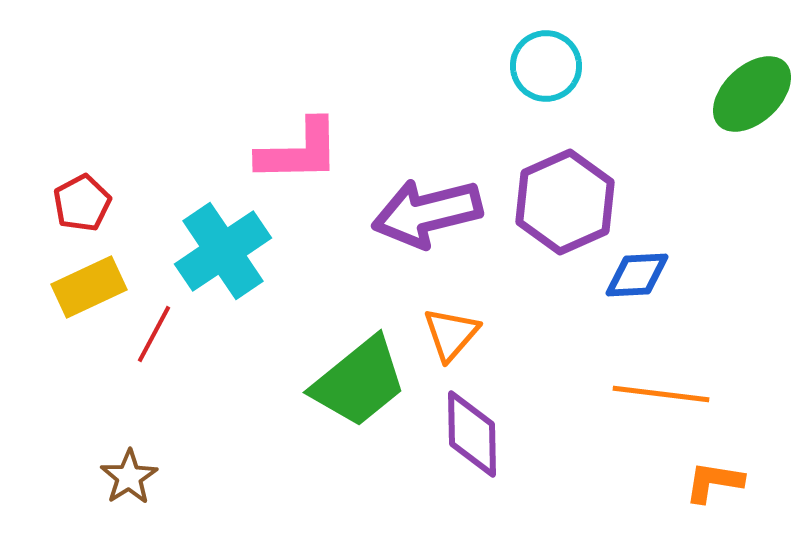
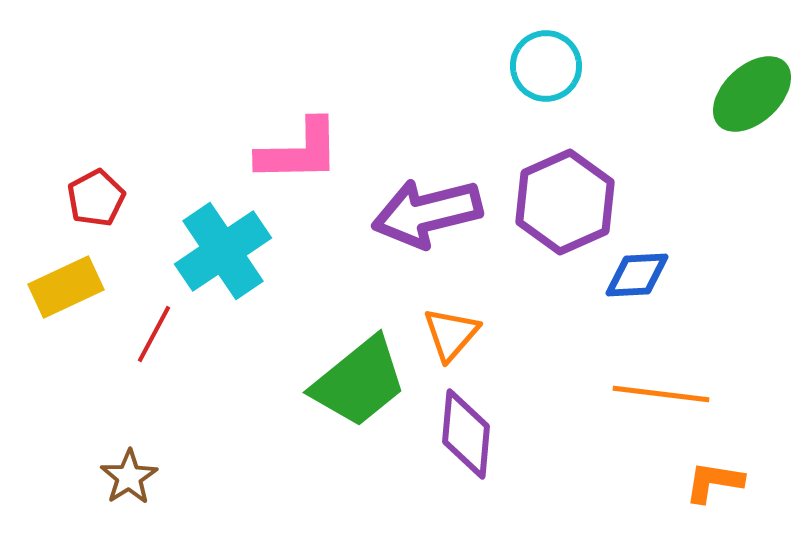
red pentagon: moved 14 px right, 5 px up
yellow rectangle: moved 23 px left
purple diamond: moved 6 px left; rotated 6 degrees clockwise
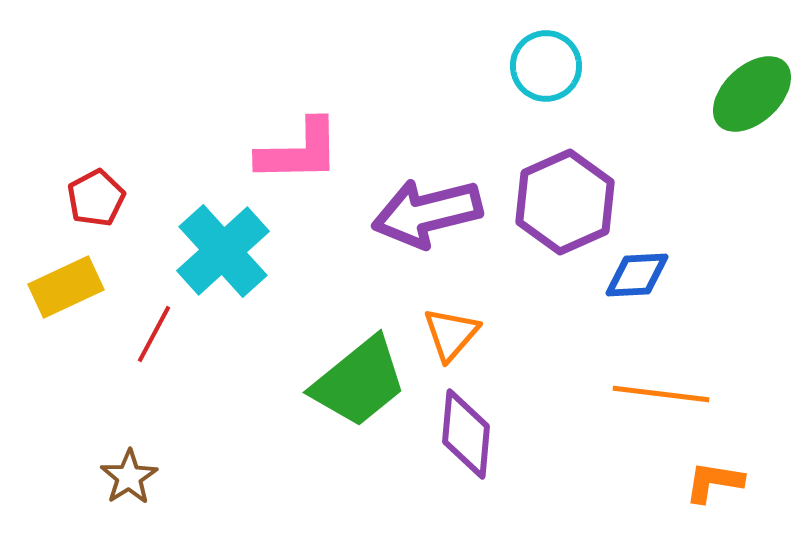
cyan cross: rotated 8 degrees counterclockwise
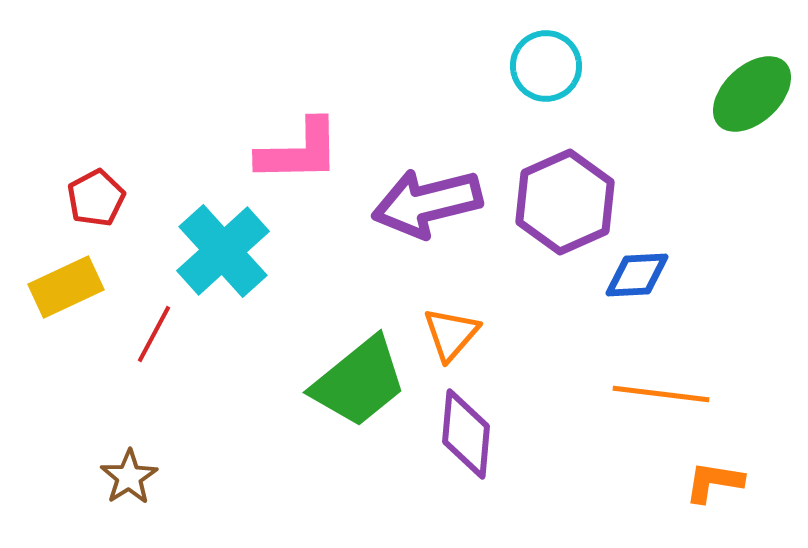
purple arrow: moved 10 px up
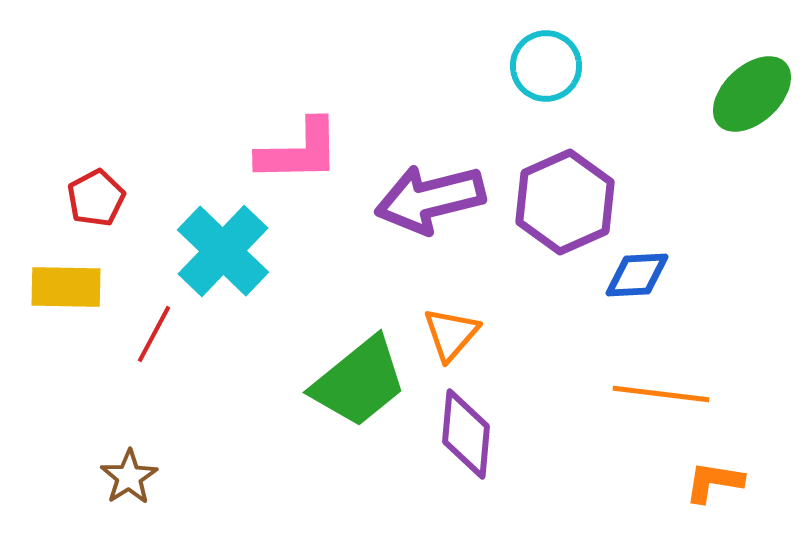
purple arrow: moved 3 px right, 4 px up
cyan cross: rotated 4 degrees counterclockwise
yellow rectangle: rotated 26 degrees clockwise
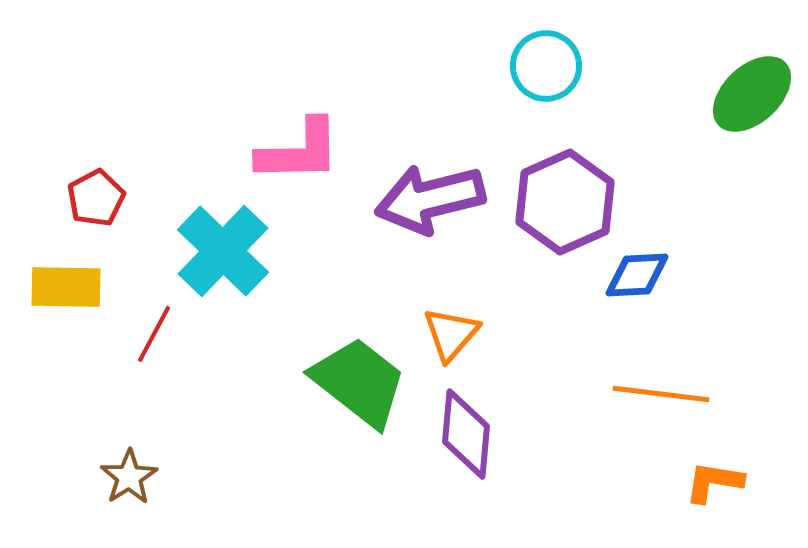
green trapezoid: rotated 103 degrees counterclockwise
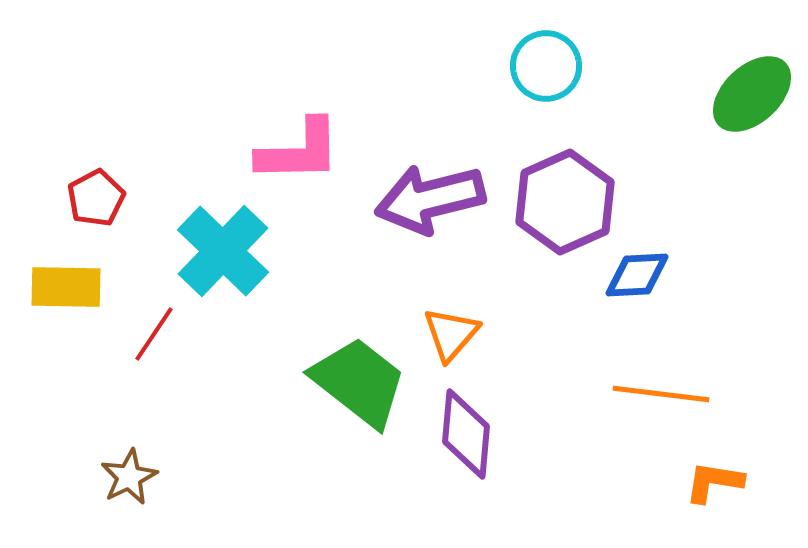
red line: rotated 6 degrees clockwise
brown star: rotated 6 degrees clockwise
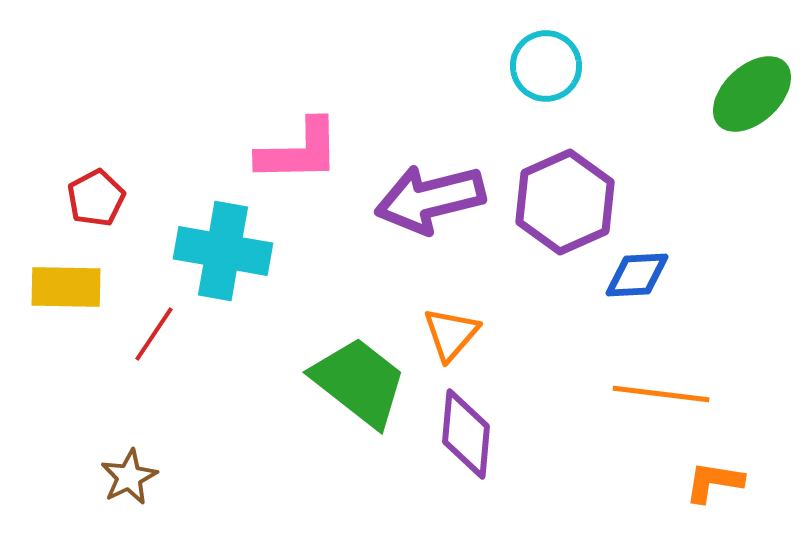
cyan cross: rotated 34 degrees counterclockwise
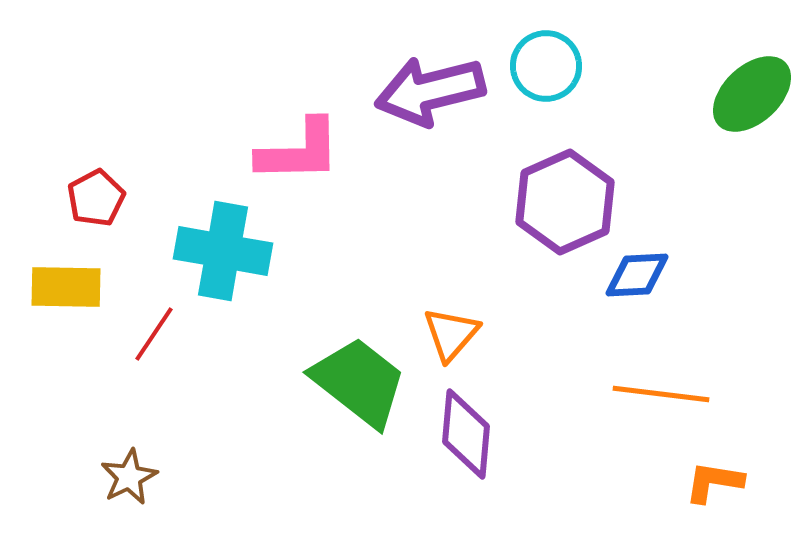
purple arrow: moved 108 px up
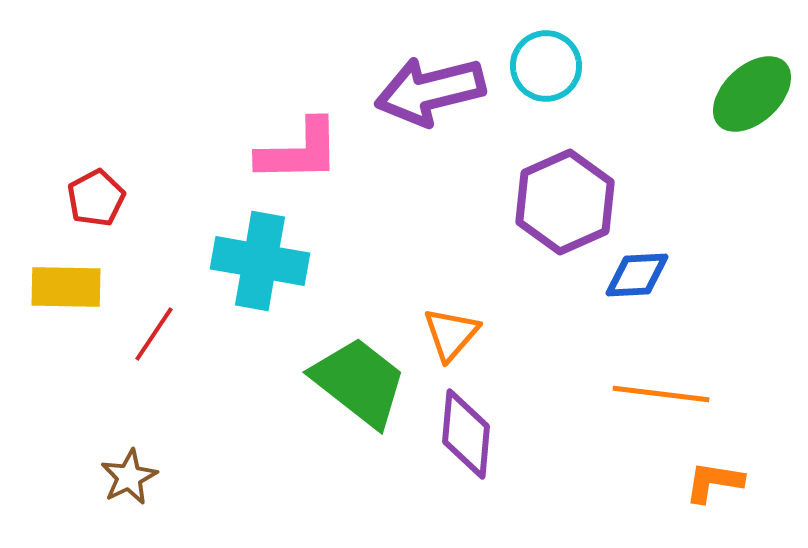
cyan cross: moved 37 px right, 10 px down
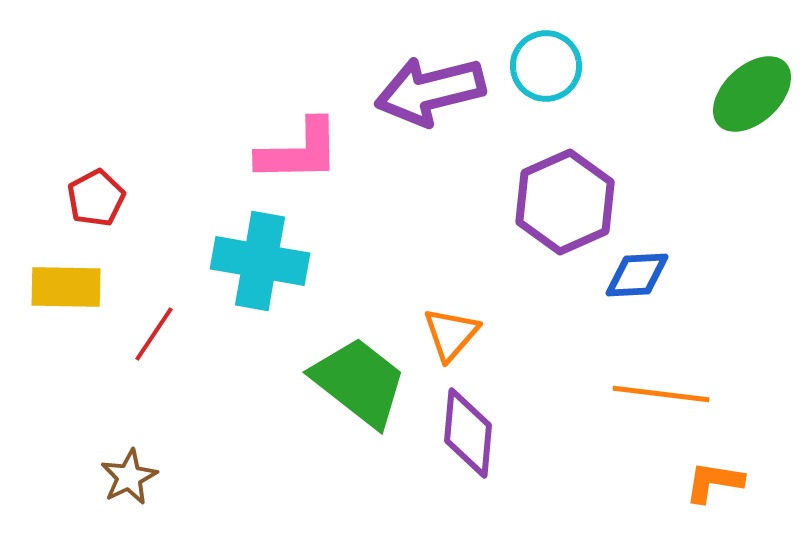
purple diamond: moved 2 px right, 1 px up
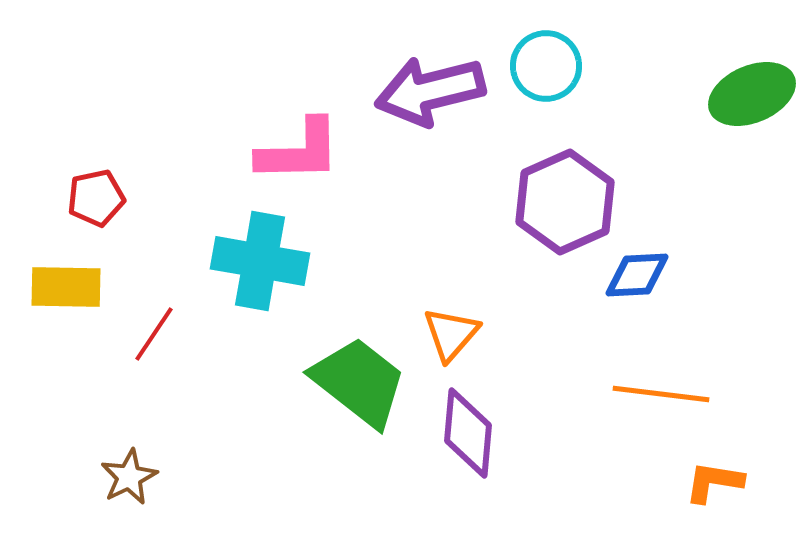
green ellipse: rotated 20 degrees clockwise
red pentagon: rotated 16 degrees clockwise
